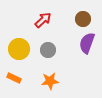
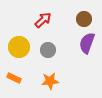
brown circle: moved 1 px right
yellow circle: moved 2 px up
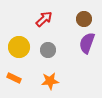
red arrow: moved 1 px right, 1 px up
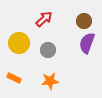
brown circle: moved 2 px down
yellow circle: moved 4 px up
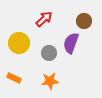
purple semicircle: moved 16 px left
gray circle: moved 1 px right, 3 px down
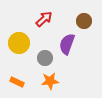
purple semicircle: moved 4 px left, 1 px down
gray circle: moved 4 px left, 5 px down
orange rectangle: moved 3 px right, 4 px down
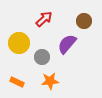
purple semicircle: rotated 20 degrees clockwise
gray circle: moved 3 px left, 1 px up
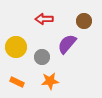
red arrow: rotated 138 degrees counterclockwise
yellow circle: moved 3 px left, 4 px down
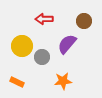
yellow circle: moved 6 px right, 1 px up
orange star: moved 13 px right
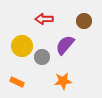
purple semicircle: moved 2 px left, 1 px down
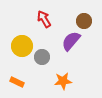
red arrow: rotated 60 degrees clockwise
purple semicircle: moved 6 px right, 4 px up
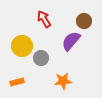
gray circle: moved 1 px left, 1 px down
orange rectangle: rotated 40 degrees counterclockwise
